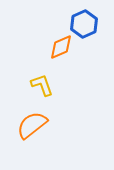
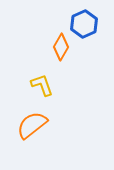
orange diamond: rotated 36 degrees counterclockwise
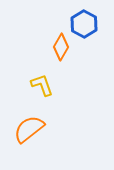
blue hexagon: rotated 8 degrees counterclockwise
orange semicircle: moved 3 px left, 4 px down
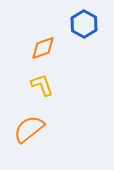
orange diamond: moved 18 px left, 1 px down; rotated 40 degrees clockwise
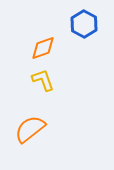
yellow L-shape: moved 1 px right, 5 px up
orange semicircle: moved 1 px right
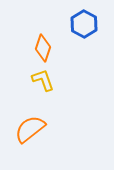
orange diamond: rotated 52 degrees counterclockwise
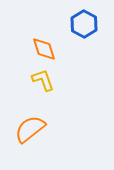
orange diamond: moved 1 px right, 1 px down; rotated 36 degrees counterclockwise
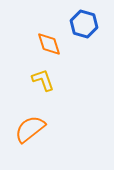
blue hexagon: rotated 12 degrees counterclockwise
orange diamond: moved 5 px right, 5 px up
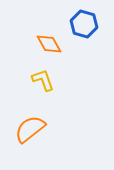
orange diamond: rotated 12 degrees counterclockwise
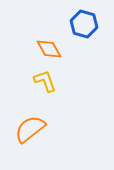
orange diamond: moved 5 px down
yellow L-shape: moved 2 px right, 1 px down
